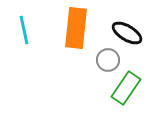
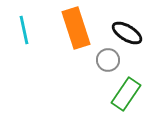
orange rectangle: rotated 24 degrees counterclockwise
green rectangle: moved 6 px down
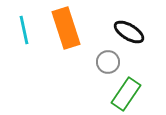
orange rectangle: moved 10 px left
black ellipse: moved 2 px right, 1 px up
gray circle: moved 2 px down
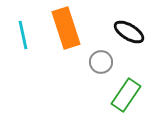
cyan line: moved 1 px left, 5 px down
gray circle: moved 7 px left
green rectangle: moved 1 px down
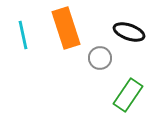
black ellipse: rotated 12 degrees counterclockwise
gray circle: moved 1 px left, 4 px up
green rectangle: moved 2 px right
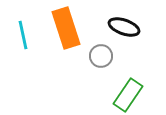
black ellipse: moved 5 px left, 5 px up
gray circle: moved 1 px right, 2 px up
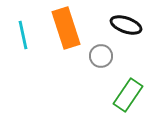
black ellipse: moved 2 px right, 2 px up
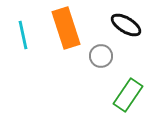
black ellipse: rotated 12 degrees clockwise
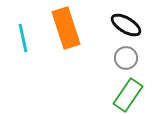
cyan line: moved 3 px down
gray circle: moved 25 px right, 2 px down
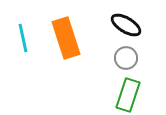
orange rectangle: moved 10 px down
green rectangle: rotated 16 degrees counterclockwise
